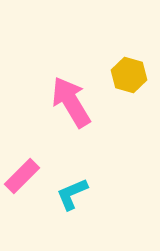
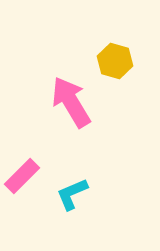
yellow hexagon: moved 14 px left, 14 px up
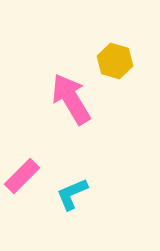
pink arrow: moved 3 px up
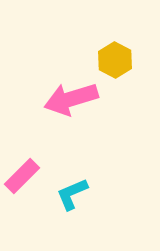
yellow hexagon: moved 1 px up; rotated 12 degrees clockwise
pink arrow: rotated 76 degrees counterclockwise
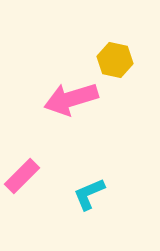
yellow hexagon: rotated 16 degrees counterclockwise
cyan L-shape: moved 17 px right
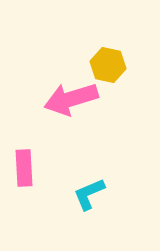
yellow hexagon: moved 7 px left, 5 px down
pink rectangle: moved 2 px right, 8 px up; rotated 48 degrees counterclockwise
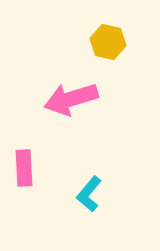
yellow hexagon: moved 23 px up
cyan L-shape: rotated 27 degrees counterclockwise
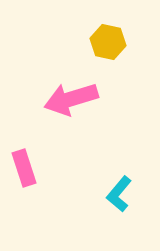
pink rectangle: rotated 15 degrees counterclockwise
cyan L-shape: moved 30 px right
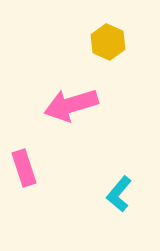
yellow hexagon: rotated 12 degrees clockwise
pink arrow: moved 6 px down
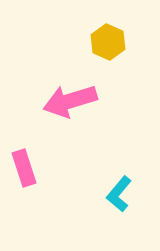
pink arrow: moved 1 px left, 4 px up
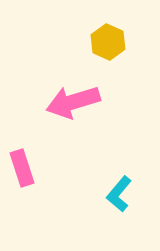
pink arrow: moved 3 px right, 1 px down
pink rectangle: moved 2 px left
